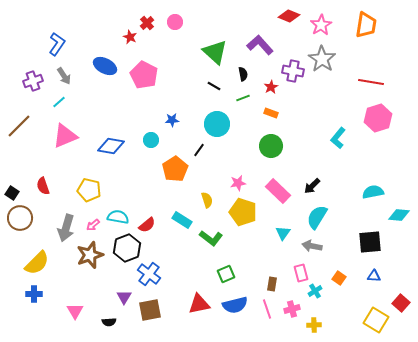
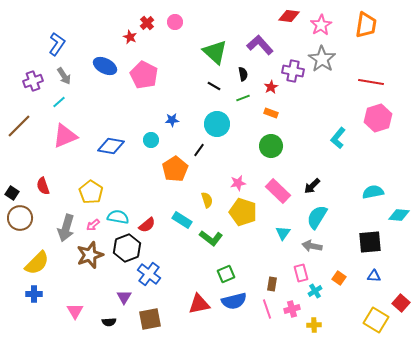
red diamond at (289, 16): rotated 15 degrees counterclockwise
yellow pentagon at (89, 190): moved 2 px right, 2 px down; rotated 20 degrees clockwise
blue semicircle at (235, 305): moved 1 px left, 4 px up
brown square at (150, 310): moved 9 px down
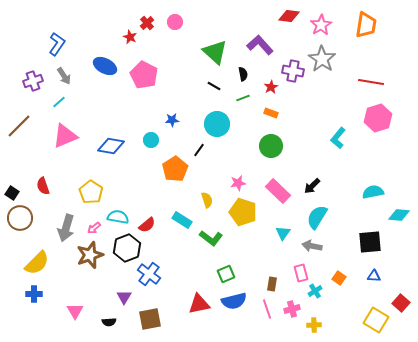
pink arrow at (93, 225): moved 1 px right, 3 px down
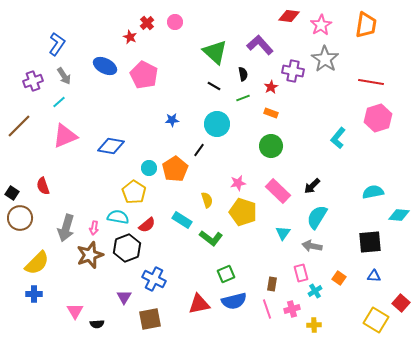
gray star at (322, 59): moved 3 px right
cyan circle at (151, 140): moved 2 px left, 28 px down
yellow pentagon at (91, 192): moved 43 px right
pink arrow at (94, 228): rotated 40 degrees counterclockwise
blue cross at (149, 274): moved 5 px right, 5 px down; rotated 10 degrees counterclockwise
black semicircle at (109, 322): moved 12 px left, 2 px down
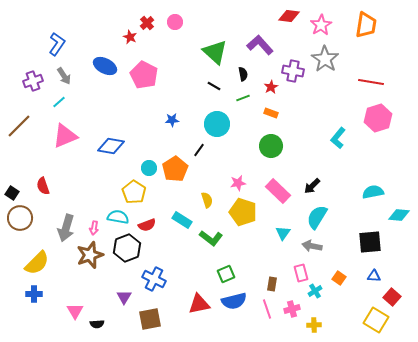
red semicircle at (147, 225): rotated 18 degrees clockwise
red square at (401, 303): moved 9 px left, 6 px up
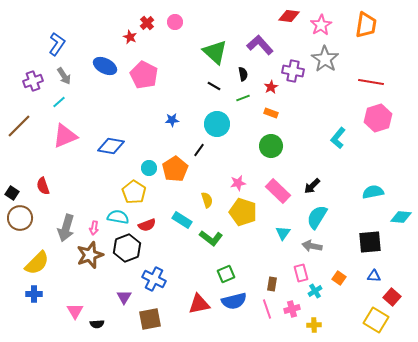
cyan diamond at (399, 215): moved 2 px right, 2 px down
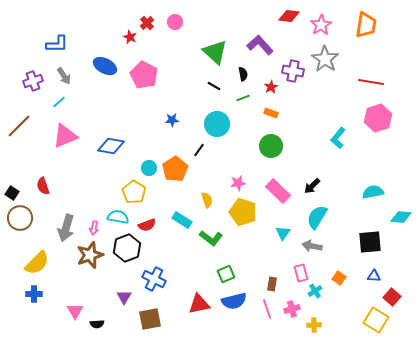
blue L-shape at (57, 44): rotated 55 degrees clockwise
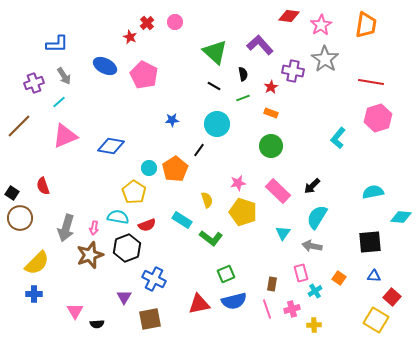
purple cross at (33, 81): moved 1 px right, 2 px down
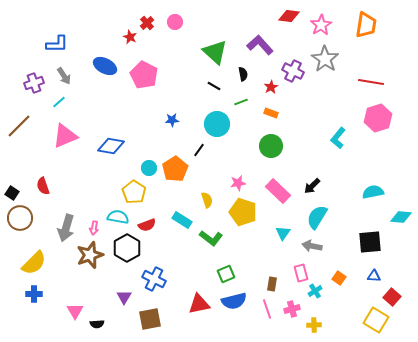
purple cross at (293, 71): rotated 15 degrees clockwise
green line at (243, 98): moved 2 px left, 4 px down
black hexagon at (127, 248): rotated 8 degrees counterclockwise
yellow semicircle at (37, 263): moved 3 px left
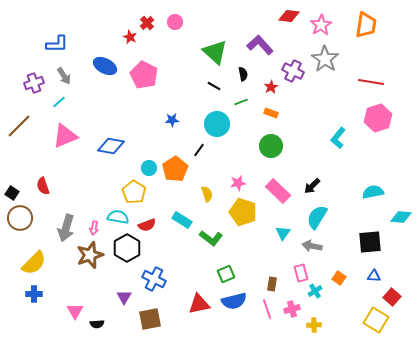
yellow semicircle at (207, 200): moved 6 px up
